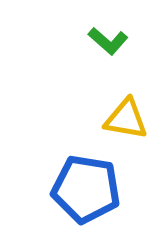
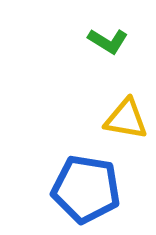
green L-shape: rotated 9 degrees counterclockwise
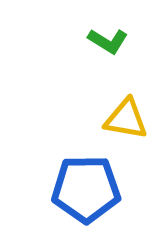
blue pentagon: rotated 10 degrees counterclockwise
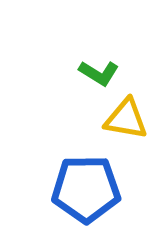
green L-shape: moved 9 px left, 32 px down
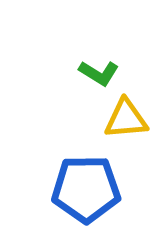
yellow triangle: rotated 15 degrees counterclockwise
